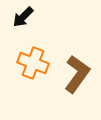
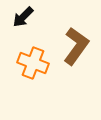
brown L-shape: moved 1 px left, 28 px up
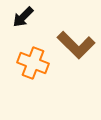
brown L-shape: moved 1 px up; rotated 99 degrees clockwise
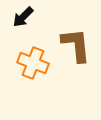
brown L-shape: rotated 141 degrees counterclockwise
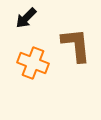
black arrow: moved 3 px right, 1 px down
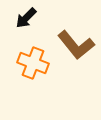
brown L-shape: rotated 147 degrees clockwise
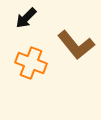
orange cross: moved 2 px left
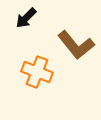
orange cross: moved 6 px right, 9 px down
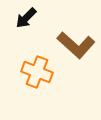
brown L-shape: rotated 9 degrees counterclockwise
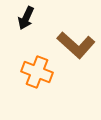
black arrow: rotated 20 degrees counterclockwise
